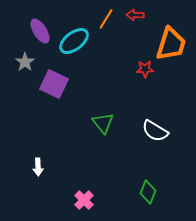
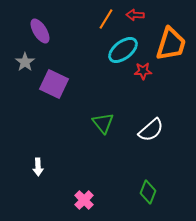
cyan ellipse: moved 49 px right, 9 px down
red star: moved 2 px left, 2 px down
white semicircle: moved 4 px left, 1 px up; rotated 72 degrees counterclockwise
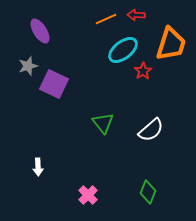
red arrow: moved 1 px right
orange line: rotated 35 degrees clockwise
gray star: moved 3 px right, 4 px down; rotated 18 degrees clockwise
red star: rotated 30 degrees counterclockwise
pink cross: moved 4 px right, 5 px up
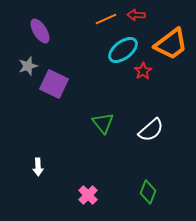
orange trapezoid: rotated 36 degrees clockwise
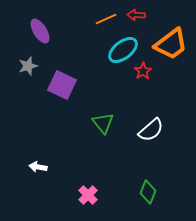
purple square: moved 8 px right, 1 px down
white arrow: rotated 102 degrees clockwise
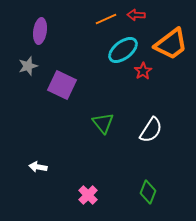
purple ellipse: rotated 40 degrees clockwise
white semicircle: rotated 16 degrees counterclockwise
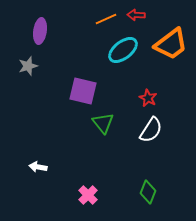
red star: moved 5 px right, 27 px down; rotated 12 degrees counterclockwise
purple square: moved 21 px right, 6 px down; rotated 12 degrees counterclockwise
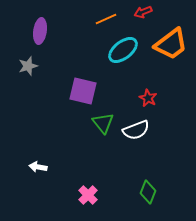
red arrow: moved 7 px right, 3 px up; rotated 24 degrees counterclockwise
white semicircle: moved 15 px left; rotated 36 degrees clockwise
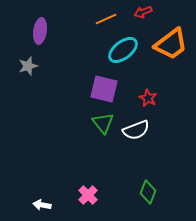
purple square: moved 21 px right, 2 px up
white arrow: moved 4 px right, 38 px down
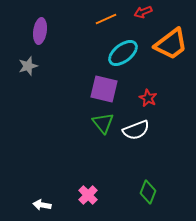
cyan ellipse: moved 3 px down
